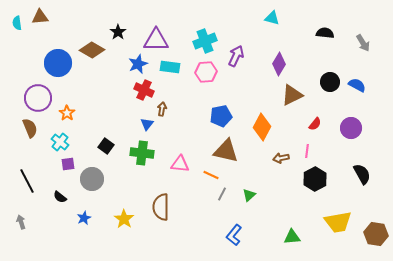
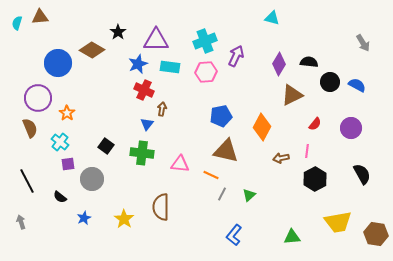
cyan semicircle at (17, 23): rotated 24 degrees clockwise
black semicircle at (325, 33): moved 16 px left, 29 px down
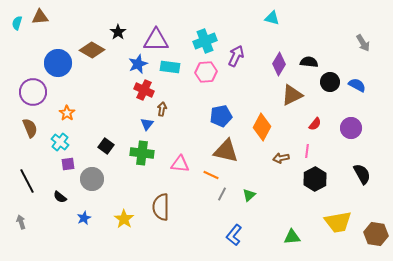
purple circle at (38, 98): moved 5 px left, 6 px up
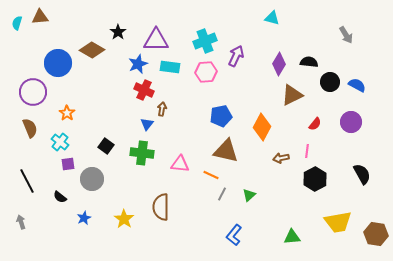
gray arrow at (363, 43): moved 17 px left, 8 px up
purple circle at (351, 128): moved 6 px up
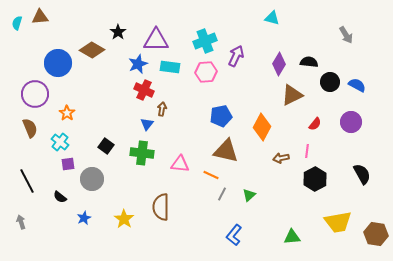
purple circle at (33, 92): moved 2 px right, 2 px down
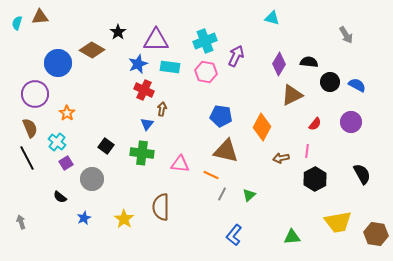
pink hexagon at (206, 72): rotated 15 degrees clockwise
blue pentagon at (221, 116): rotated 20 degrees clockwise
cyan cross at (60, 142): moved 3 px left
purple square at (68, 164): moved 2 px left, 1 px up; rotated 24 degrees counterclockwise
black line at (27, 181): moved 23 px up
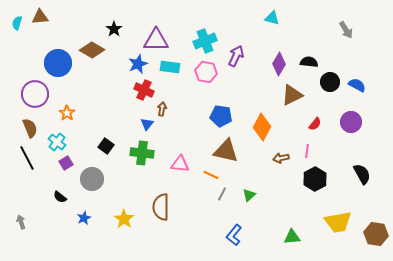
black star at (118, 32): moved 4 px left, 3 px up
gray arrow at (346, 35): moved 5 px up
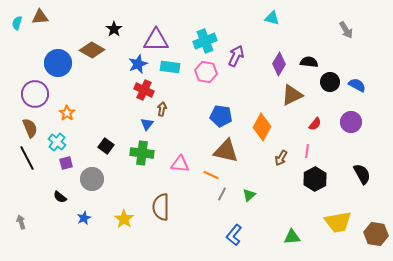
brown arrow at (281, 158): rotated 49 degrees counterclockwise
purple square at (66, 163): rotated 16 degrees clockwise
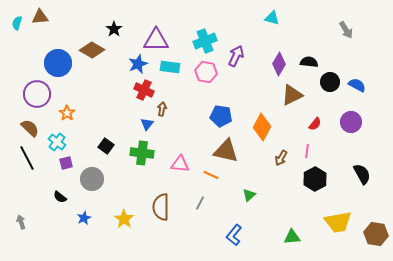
purple circle at (35, 94): moved 2 px right
brown semicircle at (30, 128): rotated 24 degrees counterclockwise
gray line at (222, 194): moved 22 px left, 9 px down
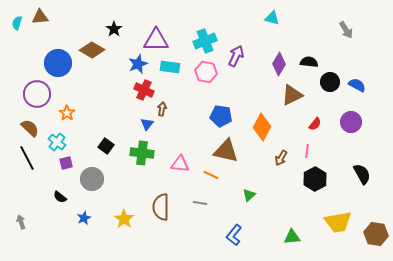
gray line at (200, 203): rotated 72 degrees clockwise
